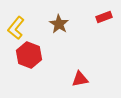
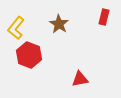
red rectangle: rotated 56 degrees counterclockwise
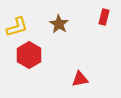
yellow L-shape: moved 1 px right, 1 px up; rotated 145 degrees counterclockwise
red hexagon: rotated 10 degrees clockwise
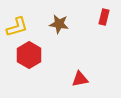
brown star: rotated 24 degrees counterclockwise
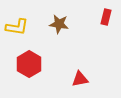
red rectangle: moved 2 px right
yellow L-shape: rotated 25 degrees clockwise
red hexagon: moved 9 px down
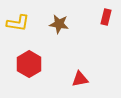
yellow L-shape: moved 1 px right, 4 px up
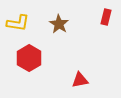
brown star: rotated 24 degrees clockwise
red hexagon: moved 6 px up
red triangle: moved 1 px down
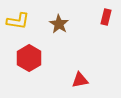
yellow L-shape: moved 2 px up
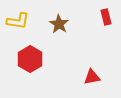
red rectangle: rotated 28 degrees counterclockwise
red hexagon: moved 1 px right, 1 px down
red triangle: moved 12 px right, 3 px up
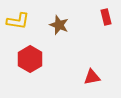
brown star: moved 1 px down; rotated 12 degrees counterclockwise
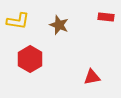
red rectangle: rotated 70 degrees counterclockwise
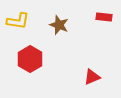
red rectangle: moved 2 px left
red triangle: rotated 12 degrees counterclockwise
